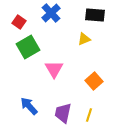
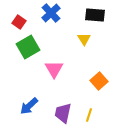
yellow triangle: rotated 40 degrees counterclockwise
orange square: moved 5 px right
blue arrow: rotated 90 degrees counterclockwise
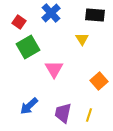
yellow triangle: moved 2 px left
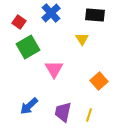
purple trapezoid: moved 1 px up
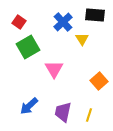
blue cross: moved 12 px right, 9 px down
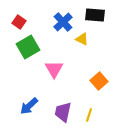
yellow triangle: rotated 32 degrees counterclockwise
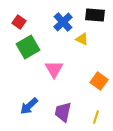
orange square: rotated 12 degrees counterclockwise
yellow line: moved 7 px right, 2 px down
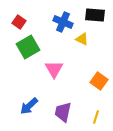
blue cross: rotated 24 degrees counterclockwise
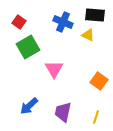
yellow triangle: moved 6 px right, 4 px up
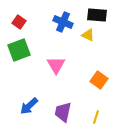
black rectangle: moved 2 px right
green square: moved 9 px left, 3 px down; rotated 10 degrees clockwise
pink triangle: moved 2 px right, 4 px up
orange square: moved 1 px up
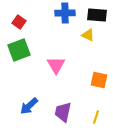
blue cross: moved 2 px right, 9 px up; rotated 24 degrees counterclockwise
orange square: rotated 24 degrees counterclockwise
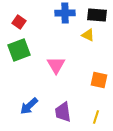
purple trapezoid: rotated 20 degrees counterclockwise
